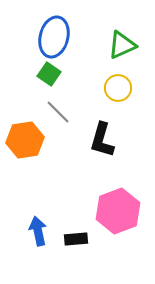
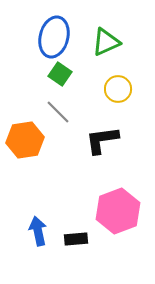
green triangle: moved 16 px left, 3 px up
green square: moved 11 px right
yellow circle: moved 1 px down
black L-shape: rotated 66 degrees clockwise
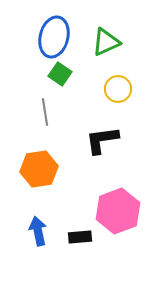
gray line: moved 13 px left; rotated 36 degrees clockwise
orange hexagon: moved 14 px right, 29 px down
black rectangle: moved 4 px right, 2 px up
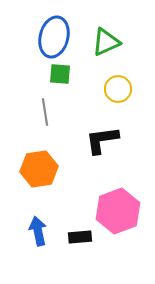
green square: rotated 30 degrees counterclockwise
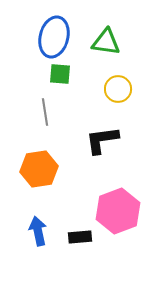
green triangle: rotated 32 degrees clockwise
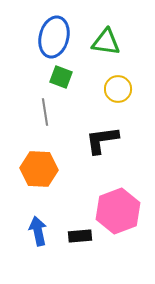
green square: moved 1 px right, 3 px down; rotated 15 degrees clockwise
orange hexagon: rotated 12 degrees clockwise
black rectangle: moved 1 px up
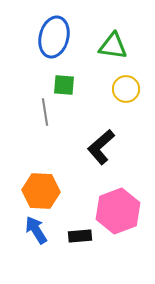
green triangle: moved 7 px right, 4 px down
green square: moved 3 px right, 8 px down; rotated 15 degrees counterclockwise
yellow circle: moved 8 px right
black L-shape: moved 1 px left, 7 px down; rotated 33 degrees counterclockwise
orange hexagon: moved 2 px right, 22 px down
blue arrow: moved 2 px left, 1 px up; rotated 20 degrees counterclockwise
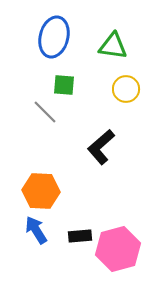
gray line: rotated 36 degrees counterclockwise
pink hexagon: moved 38 px down; rotated 6 degrees clockwise
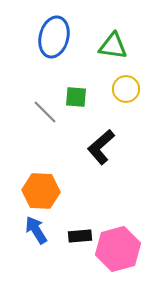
green square: moved 12 px right, 12 px down
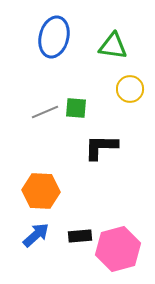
yellow circle: moved 4 px right
green square: moved 11 px down
gray line: rotated 68 degrees counterclockwise
black L-shape: rotated 42 degrees clockwise
blue arrow: moved 5 px down; rotated 80 degrees clockwise
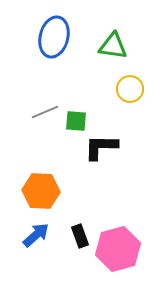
green square: moved 13 px down
black rectangle: rotated 75 degrees clockwise
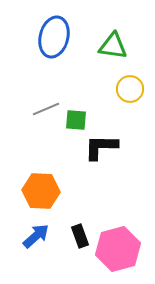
gray line: moved 1 px right, 3 px up
green square: moved 1 px up
blue arrow: moved 1 px down
